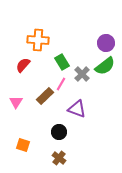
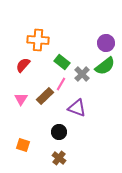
green rectangle: rotated 21 degrees counterclockwise
pink triangle: moved 5 px right, 3 px up
purple triangle: moved 1 px up
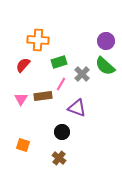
purple circle: moved 2 px up
green rectangle: moved 3 px left; rotated 56 degrees counterclockwise
green semicircle: rotated 80 degrees clockwise
brown rectangle: moved 2 px left; rotated 36 degrees clockwise
black circle: moved 3 px right
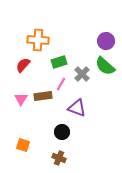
brown cross: rotated 16 degrees counterclockwise
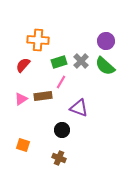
gray cross: moved 1 px left, 13 px up
pink line: moved 2 px up
pink triangle: rotated 24 degrees clockwise
purple triangle: moved 2 px right
black circle: moved 2 px up
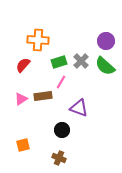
orange square: rotated 32 degrees counterclockwise
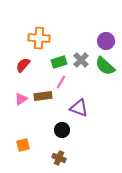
orange cross: moved 1 px right, 2 px up
gray cross: moved 1 px up
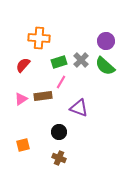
black circle: moved 3 px left, 2 px down
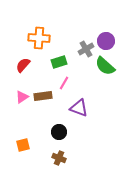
gray cross: moved 5 px right, 11 px up; rotated 14 degrees clockwise
pink line: moved 3 px right, 1 px down
pink triangle: moved 1 px right, 2 px up
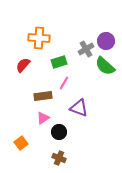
pink triangle: moved 21 px right, 21 px down
orange square: moved 2 px left, 2 px up; rotated 24 degrees counterclockwise
